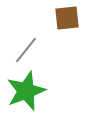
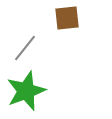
gray line: moved 1 px left, 2 px up
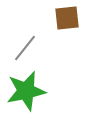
green star: rotated 9 degrees clockwise
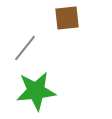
green star: moved 10 px right; rotated 6 degrees clockwise
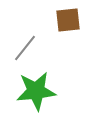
brown square: moved 1 px right, 2 px down
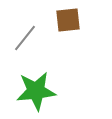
gray line: moved 10 px up
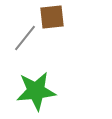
brown square: moved 16 px left, 3 px up
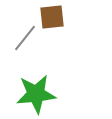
green star: moved 3 px down
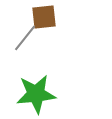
brown square: moved 8 px left
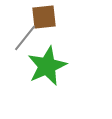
green star: moved 11 px right, 28 px up; rotated 18 degrees counterclockwise
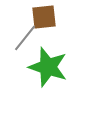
green star: moved 1 px right, 1 px down; rotated 30 degrees counterclockwise
